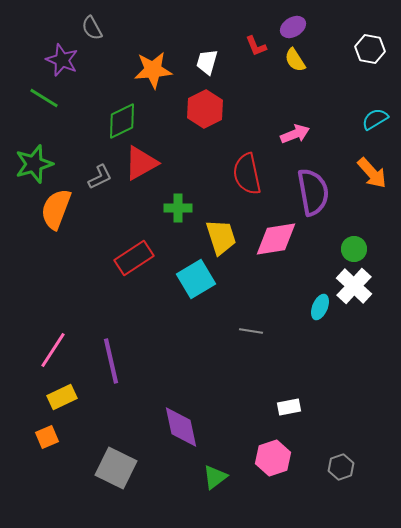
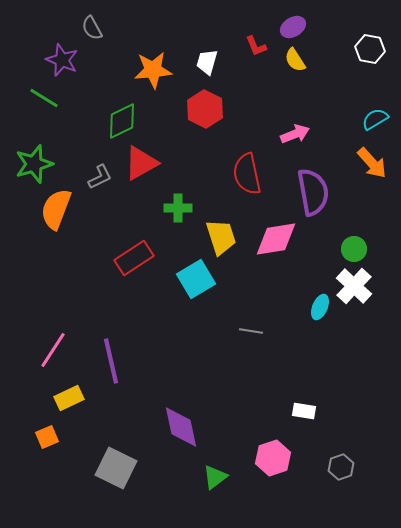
red hexagon: rotated 6 degrees counterclockwise
orange arrow: moved 10 px up
yellow rectangle: moved 7 px right, 1 px down
white rectangle: moved 15 px right, 4 px down; rotated 20 degrees clockwise
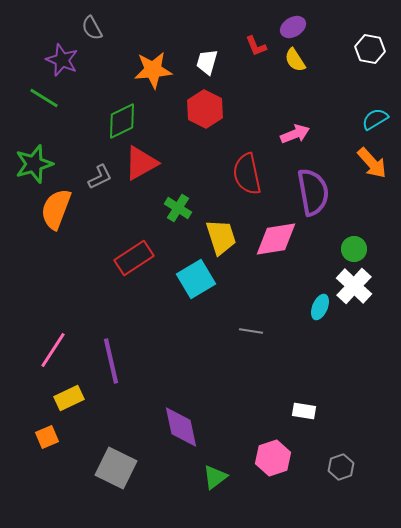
green cross: rotated 32 degrees clockwise
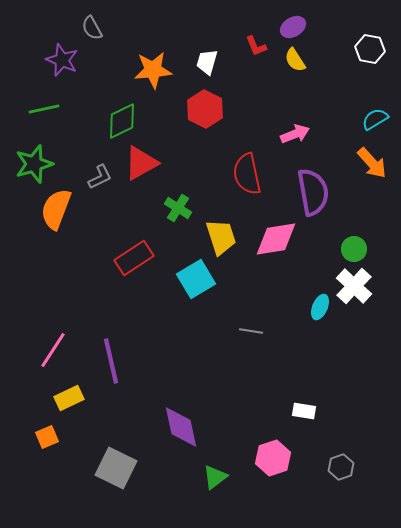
green line: moved 11 px down; rotated 44 degrees counterclockwise
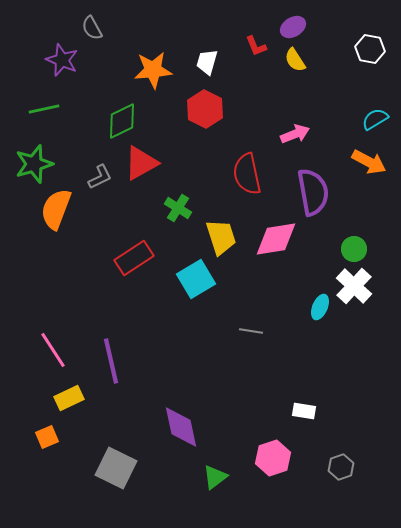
orange arrow: moved 3 px left, 1 px up; rotated 20 degrees counterclockwise
pink line: rotated 66 degrees counterclockwise
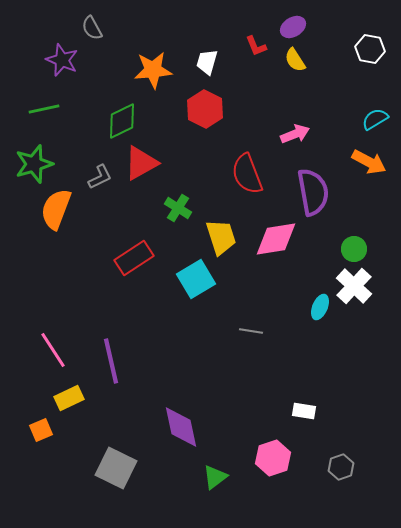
red semicircle: rotated 9 degrees counterclockwise
orange square: moved 6 px left, 7 px up
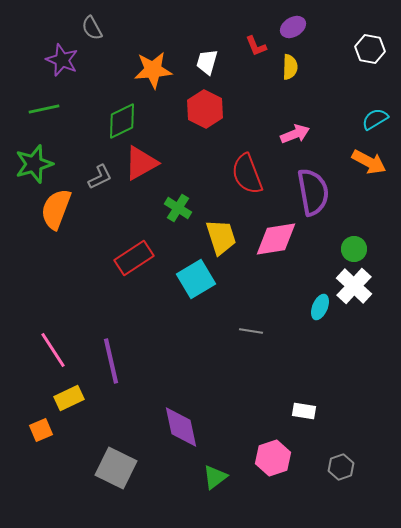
yellow semicircle: moved 5 px left, 7 px down; rotated 145 degrees counterclockwise
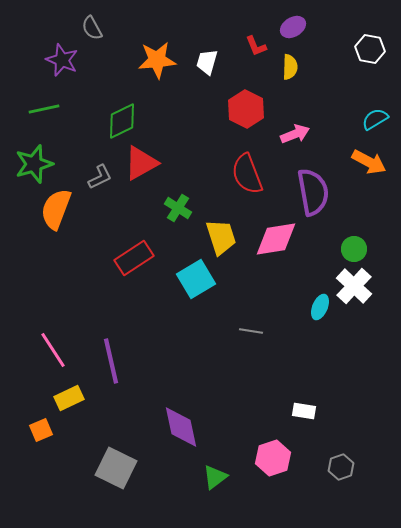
orange star: moved 4 px right, 10 px up
red hexagon: moved 41 px right
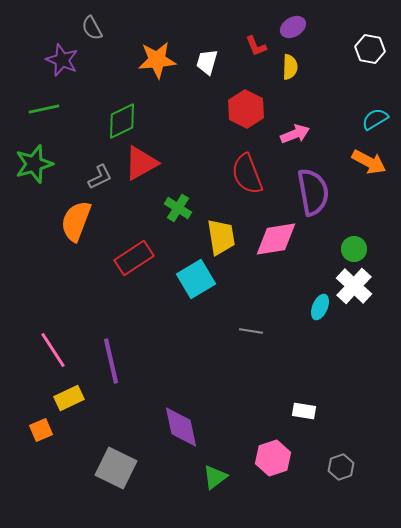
orange semicircle: moved 20 px right, 12 px down
yellow trapezoid: rotated 9 degrees clockwise
